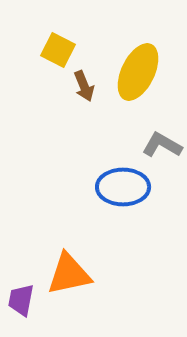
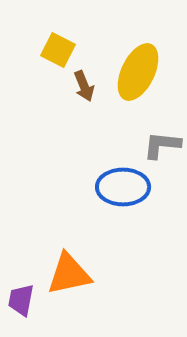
gray L-shape: rotated 24 degrees counterclockwise
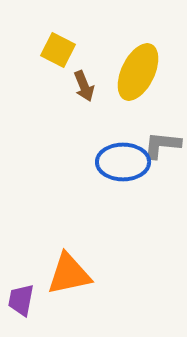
blue ellipse: moved 25 px up
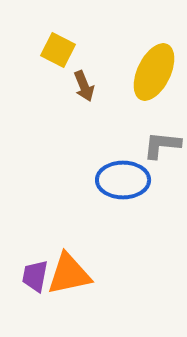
yellow ellipse: moved 16 px right
blue ellipse: moved 18 px down
purple trapezoid: moved 14 px right, 24 px up
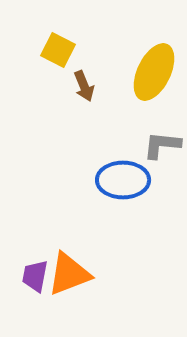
orange triangle: rotated 9 degrees counterclockwise
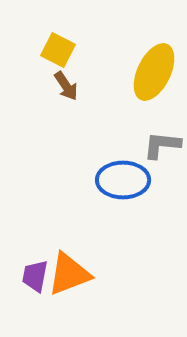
brown arrow: moved 18 px left; rotated 12 degrees counterclockwise
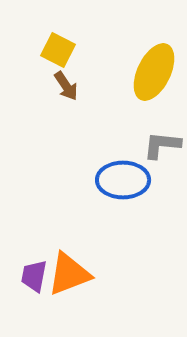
purple trapezoid: moved 1 px left
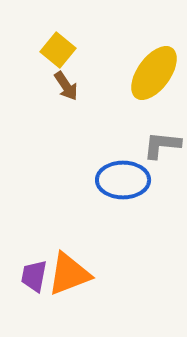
yellow square: rotated 12 degrees clockwise
yellow ellipse: moved 1 px down; rotated 10 degrees clockwise
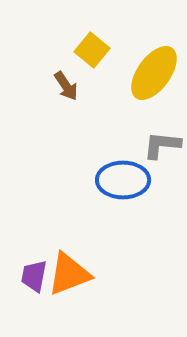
yellow square: moved 34 px right
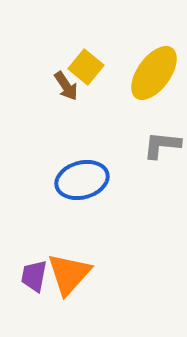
yellow square: moved 6 px left, 17 px down
blue ellipse: moved 41 px left; rotated 15 degrees counterclockwise
orange triangle: rotated 27 degrees counterclockwise
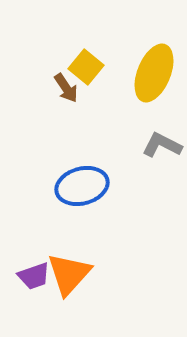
yellow ellipse: rotated 14 degrees counterclockwise
brown arrow: moved 2 px down
gray L-shape: rotated 21 degrees clockwise
blue ellipse: moved 6 px down
purple trapezoid: rotated 120 degrees counterclockwise
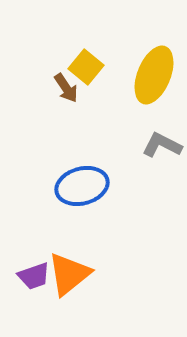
yellow ellipse: moved 2 px down
orange triangle: rotated 9 degrees clockwise
